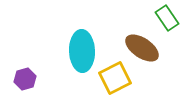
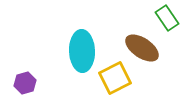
purple hexagon: moved 4 px down
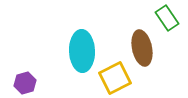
brown ellipse: rotated 44 degrees clockwise
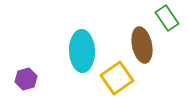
brown ellipse: moved 3 px up
yellow square: moved 2 px right; rotated 8 degrees counterclockwise
purple hexagon: moved 1 px right, 4 px up
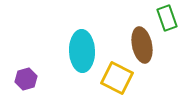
green rectangle: rotated 15 degrees clockwise
yellow square: rotated 28 degrees counterclockwise
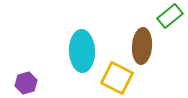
green rectangle: moved 3 px right, 2 px up; rotated 70 degrees clockwise
brown ellipse: moved 1 px down; rotated 16 degrees clockwise
purple hexagon: moved 4 px down
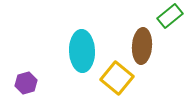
yellow square: rotated 12 degrees clockwise
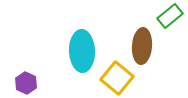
purple hexagon: rotated 20 degrees counterclockwise
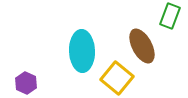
green rectangle: rotated 30 degrees counterclockwise
brown ellipse: rotated 32 degrees counterclockwise
